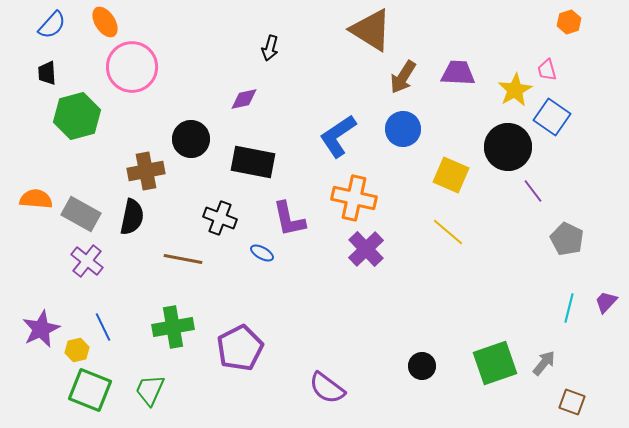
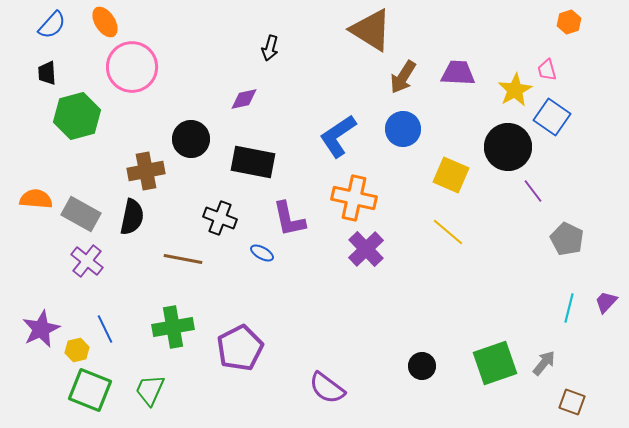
blue line at (103, 327): moved 2 px right, 2 px down
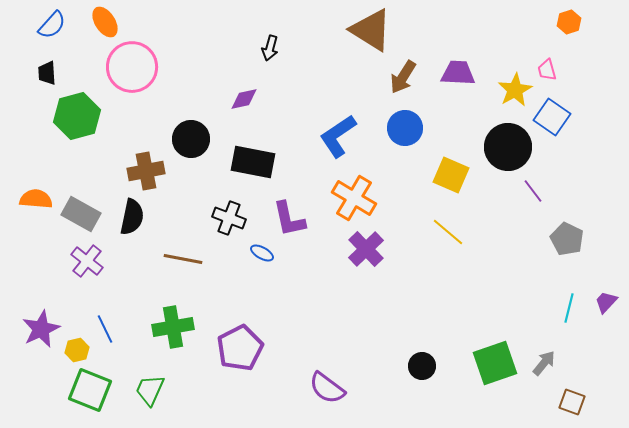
blue circle at (403, 129): moved 2 px right, 1 px up
orange cross at (354, 198): rotated 18 degrees clockwise
black cross at (220, 218): moved 9 px right
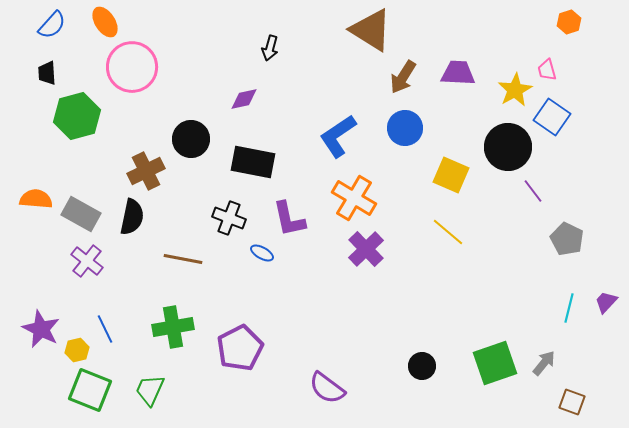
brown cross at (146, 171): rotated 15 degrees counterclockwise
purple star at (41, 329): rotated 21 degrees counterclockwise
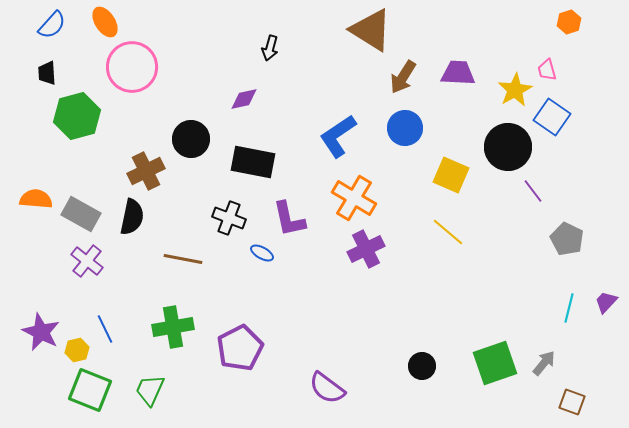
purple cross at (366, 249): rotated 18 degrees clockwise
purple star at (41, 329): moved 3 px down
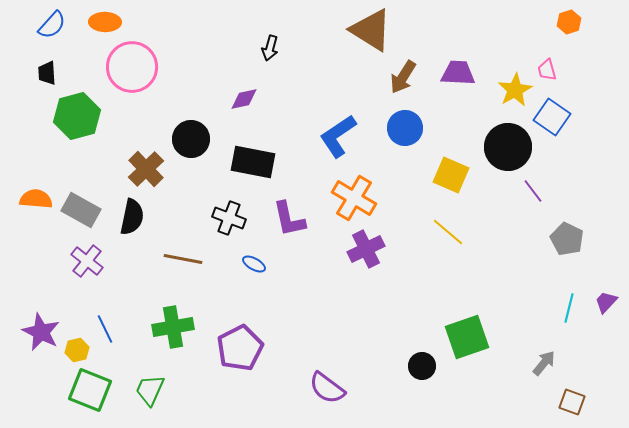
orange ellipse at (105, 22): rotated 56 degrees counterclockwise
brown cross at (146, 171): moved 2 px up; rotated 18 degrees counterclockwise
gray rectangle at (81, 214): moved 4 px up
blue ellipse at (262, 253): moved 8 px left, 11 px down
green square at (495, 363): moved 28 px left, 26 px up
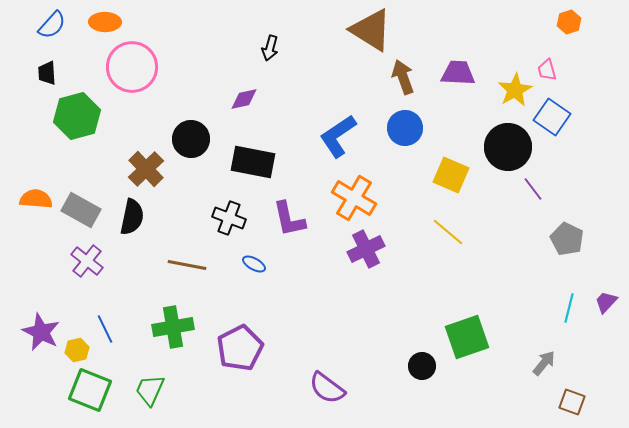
brown arrow at (403, 77): rotated 128 degrees clockwise
purple line at (533, 191): moved 2 px up
brown line at (183, 259): moved 4 px right, 6 px down
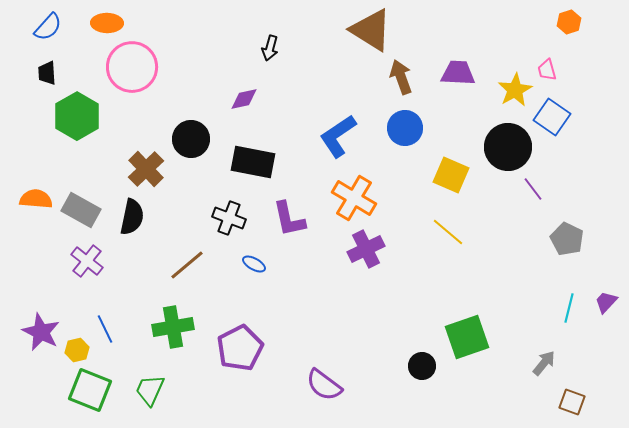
orange ellipse at (105, 22): moved 2 px right, 1 px down
blue semicircle at (52, 25): moved 4 px left, 2 px down
brown arrow at (403, 77): moved 2 px left
green hexagon at (77, 116): rotated 15 degrees counterclockwise
brown line at (187, 265): rotated 51 degrees counterclockwise
purple semicircle at (327, 388): moved 3 px left, 3 px up
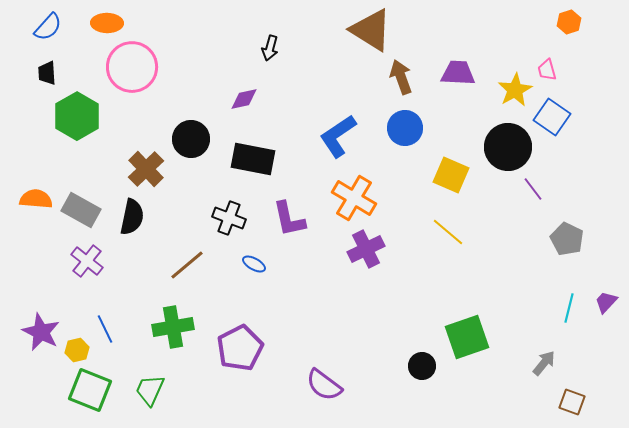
black rectangle at (253, 162): moved 3 px up
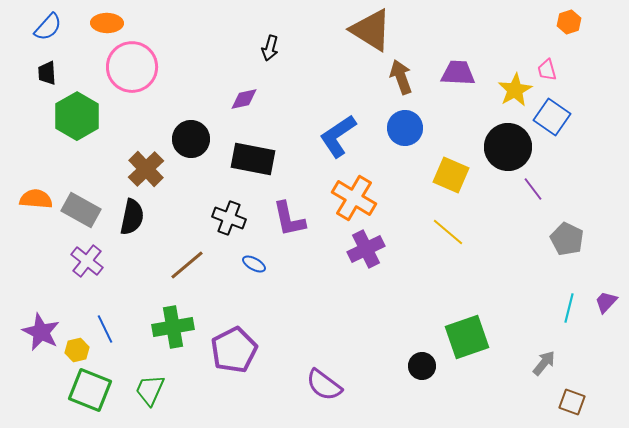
purple pentagon at (240, 348): moved 6 px left, 2 px down
